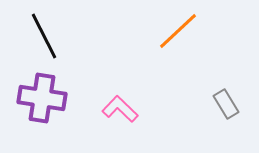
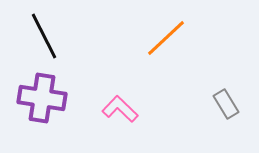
orange line: moved 12 px left, 7 px down
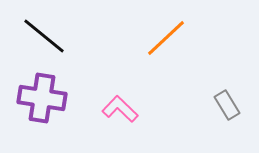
black line: rotated 24 degrees counterclockwise
gray rectangle: moved 1 px right, 1 px down
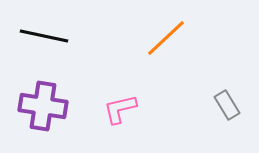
black line: rotated 27 degrees counterclockwise
purple cross: moved 1 px right, 8 px down
pink L-shape: rotated 57 degrees counterclockwise
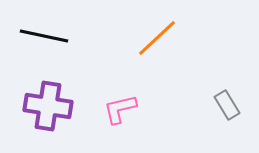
orange line: moved 9 px left
purple cross: moved 5 px right
